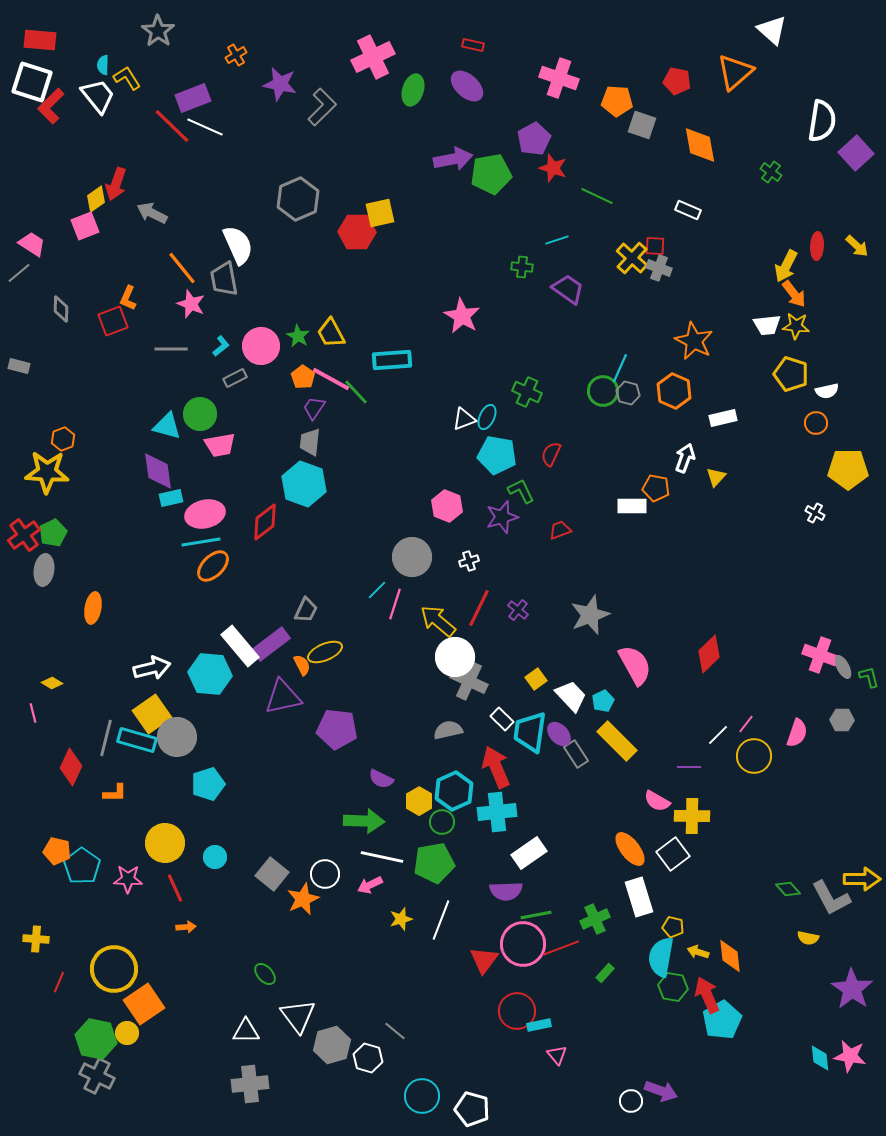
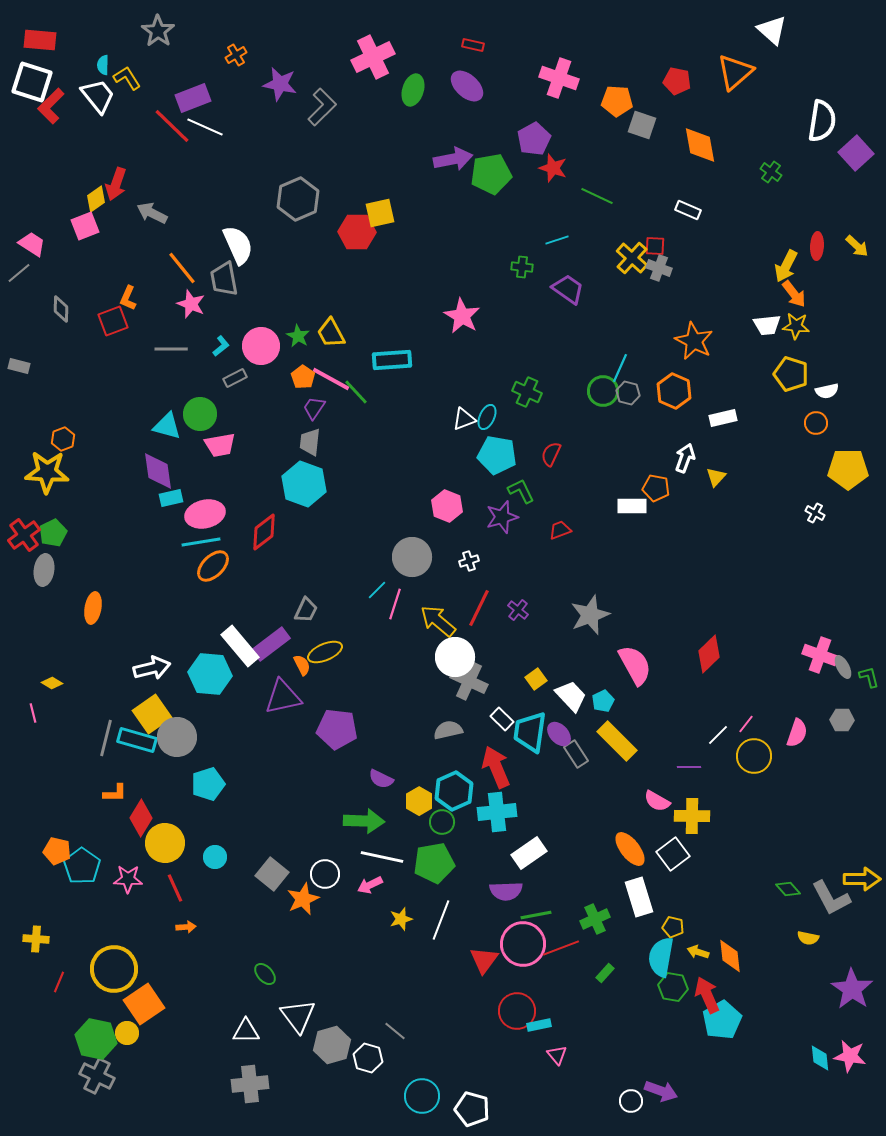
red diamond at (265, 522): moved 1 px left, 10 px down
red diamond at (71, 767): moved 70 px right, 51 px down; rotated 6 degrees clockwise
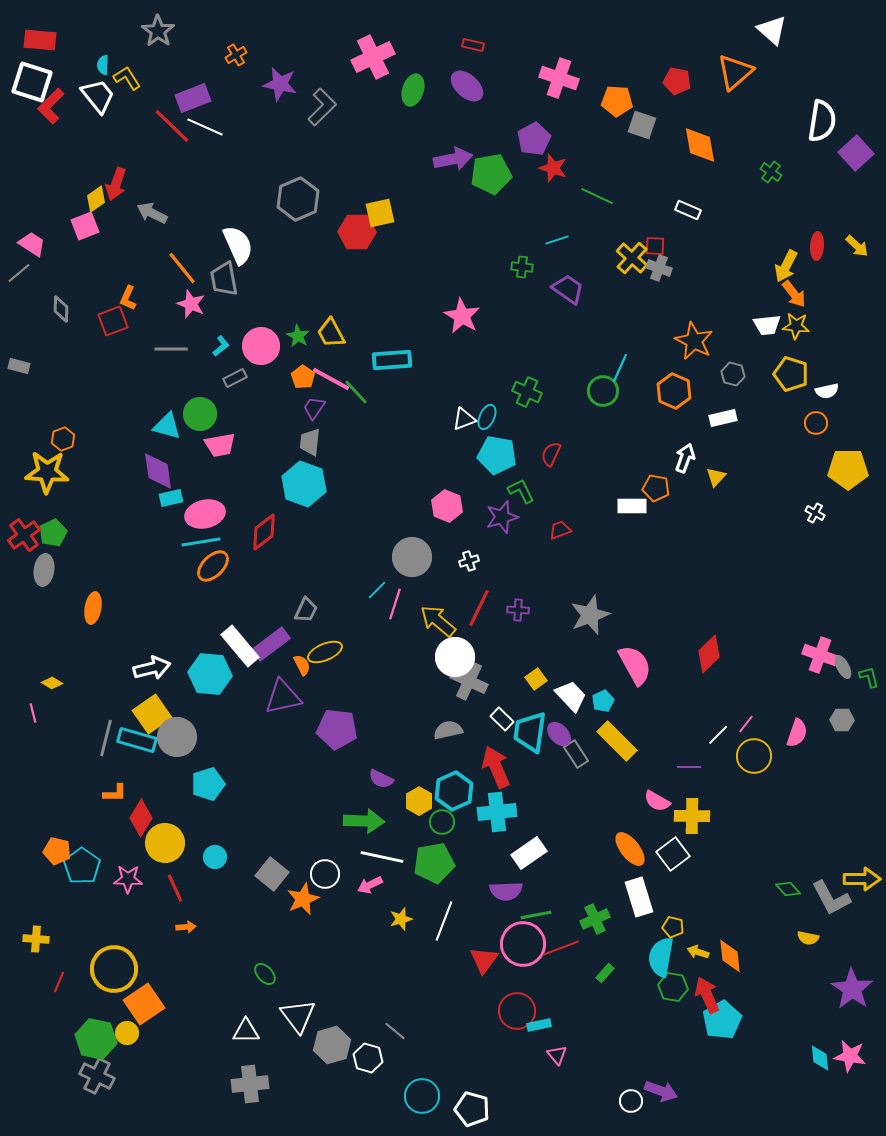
gray hexagon at (628, 393): moved 105 px right, 19 px up
purple cross at (518, 610): rotated 35 degrees counterclockwise
white line at (441, 920): moved 3 px right, 1 px down
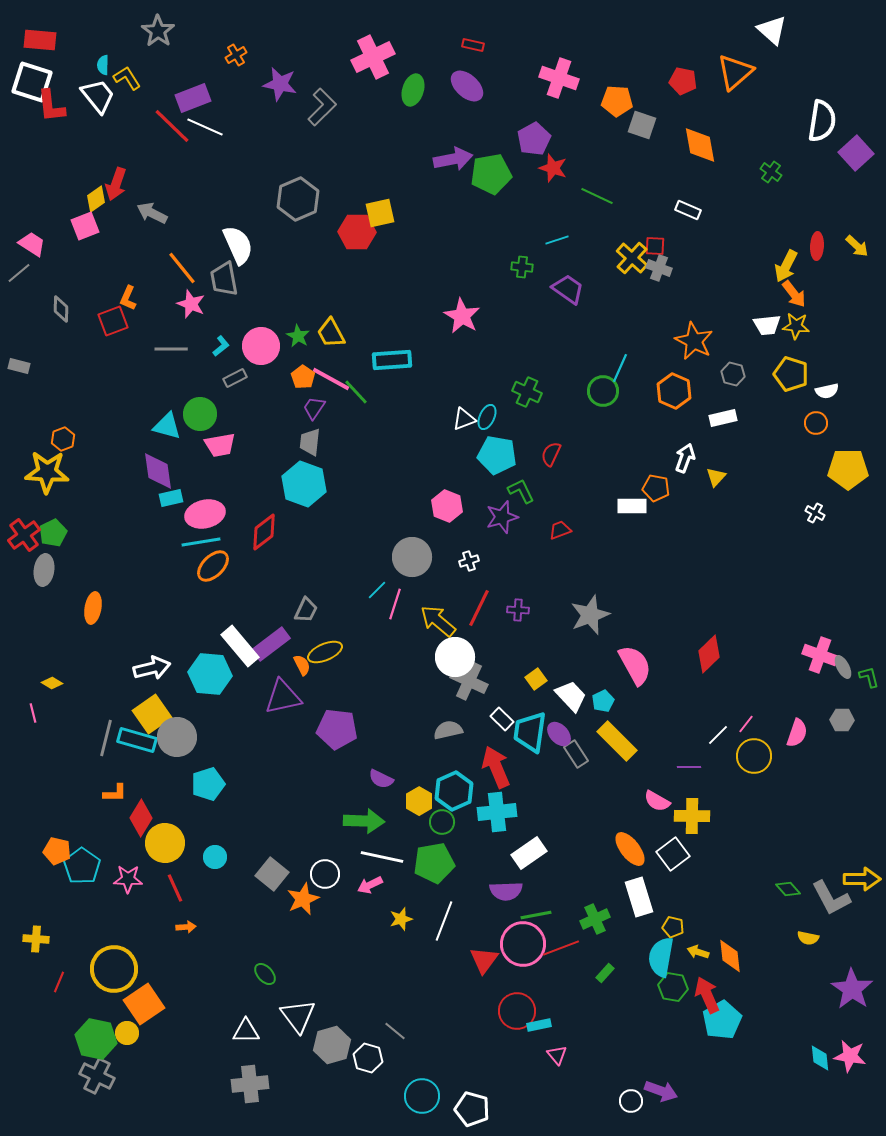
red pentagon at (677, 81): moved 6 px right
red L-shape at (51, 106): rotated 51 degrees counterclockwise
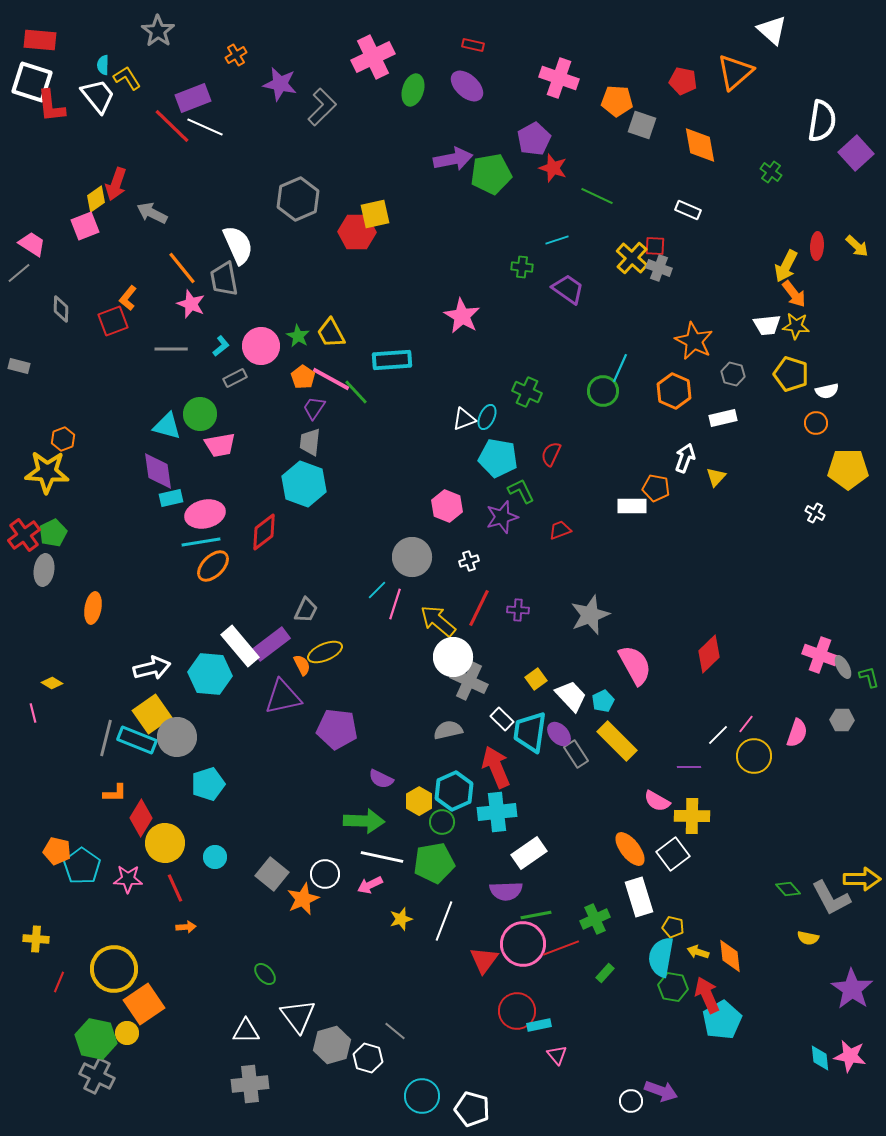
yellow square at (380, 213): moved 5 px left, 1 px down
orange L-shape at (128, 298): rotated 15 degrees clockwise
cyan pentagon at (497, 455): moved 1 px right, 3 px down
white circle at (455, 657): moved 2 px left
cyan rectangle at (137, 740): rotated 6 degrees clockwise
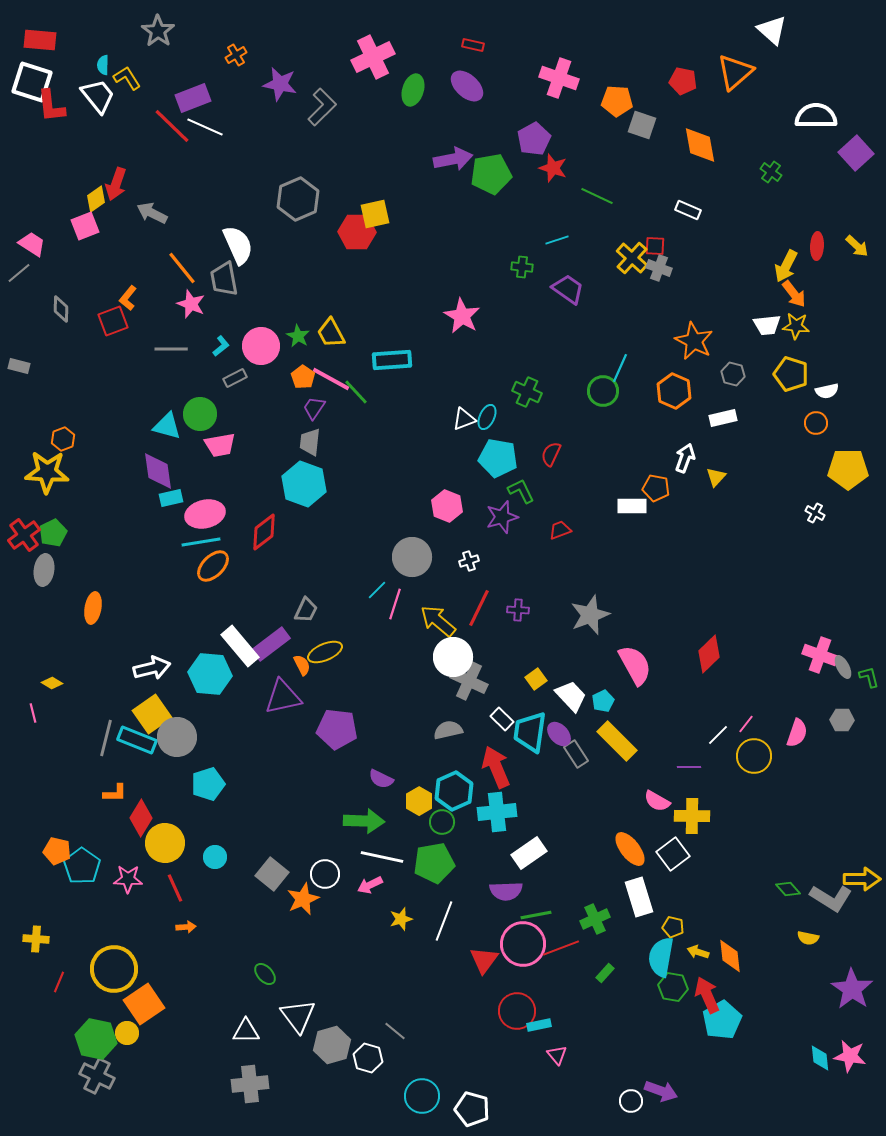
white semicircle at (822, 121): moved 6 px left, 5 px up; rotated 99 degrees counterclockwise
gray L-shape at (831, 898): rotated 30 degrees counterclockwise
